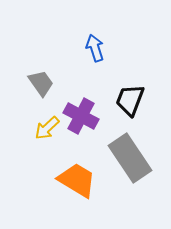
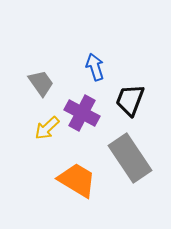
blue arrow: moved 19 px down
purple cross: moved 1 px right, 3 px up
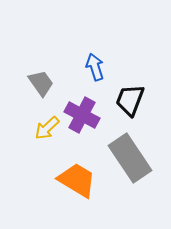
purple cross: moved 2 px down
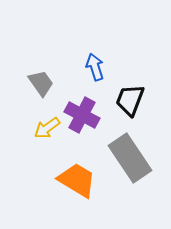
yellow arrow: rotated 8 degrees clockwise
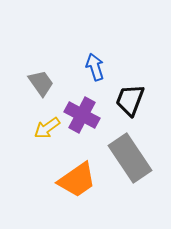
orange trapezoid: rotated 114 degrees clockwise
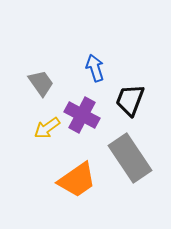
blue arrow: moved 1 px down
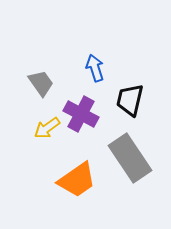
black trapezoid: rotated 8 degrees counterclockwise
purple cross: moved 1 px left, 1 px up
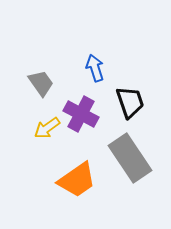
black trapezoid: moved 2 px down; rotated 148 degrees clockwise
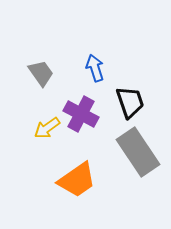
gray trapezoid: moved 10 px up
gray rectangle: moved 8 px right, 6 px up
